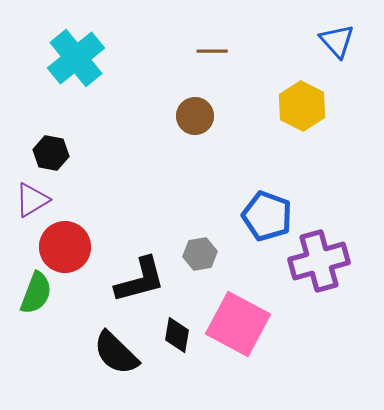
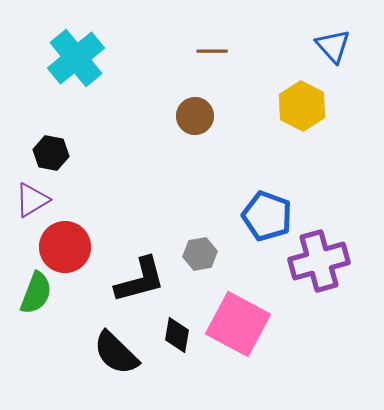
blue triangle: moved 4 px left, 5 px down
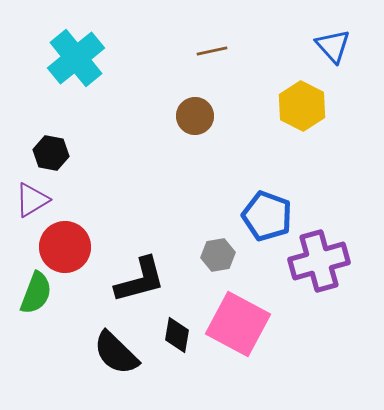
brown line: rotated 12 degrees counterclockwise
gray hexagon: moved 18 px right, 1 px down
